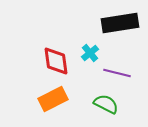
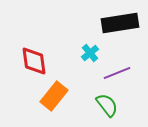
red diamond: moved 22 px left
purple line: rotated 36 degrees counterclockwise
orange rectangle: moved 1 px right, 3 px up; rotated 24 degrees counterclockwise
green semicircle: moved 1 px right, 1 px down; rotated 25 degrees clockwise
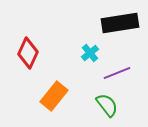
red diamond: moved 6 px left, 8 px up; rotated 32 degrees clockwise
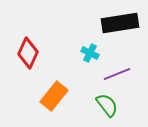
cyan cross: rotated 24 degrees counterclockwise
purple line: moved 1 px down
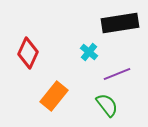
cyan cross: moved 1 px left, 1 px up; rotated 12 degrees clockwise
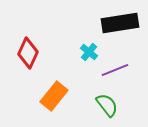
purple line: moved 2 px left, 4 px up
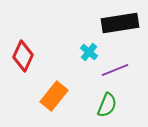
red diamond: moved 5 px left, 3 px down
green semicircle: rotated 60 degrees clockwise
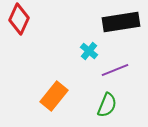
black rectangle: moved 1 px right, 1 px up
cyan cross: moved 1 px up
red diamond: moved 4 px left, 37 px up
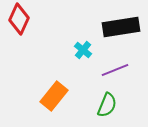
black rectangle: moved 5 px down
cyan cross: moved 6 px left, 1 px up
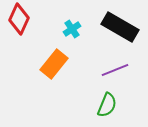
black rectangle: moved 1 px left; rotated 39 degrees clockwise
cyan cross: moved 11 px left, 21 px up; rotated 18 degrees clockwise
orange rectangle: moved 32 px up
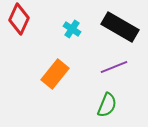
cyan cross: rotated 24 degrees counterclockwise
orange rectangle: moved 1 px right, 10 px down
purple line: moved 1 px left, 3 px up
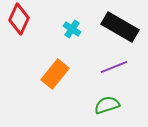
green semicircle: rotated 130 degrees counterclockwise
